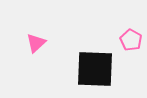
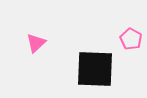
pink pentagon: moved 1 px up
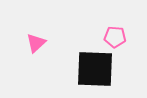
pink pentagon: moved 16 px left, 2 px up; rotated 25 degrees counterclockwise
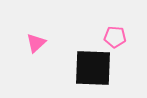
black square: moved 2 px left, 1 px up
